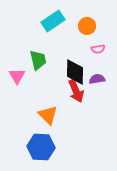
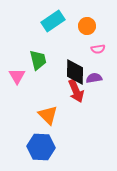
purple semicircle: moved 3 px left, 1 px up
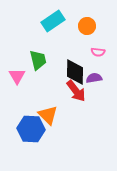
pink semicircle: moved 3 px down; rotated 16 degrees clockwise
red arrow: rotated 15 degrees counterclockwise
blue hexagon: moved 10 px left, 18 px up
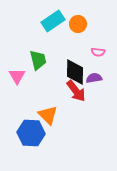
orange circle: moved 9 px left, 2 px up
blue hexagon: moved 4 px down
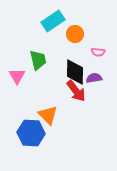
orange circle: moved 3 px left, 10 px down
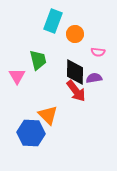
cyan rectangle: rotated 35 degrees counterclockwise
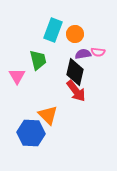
cyan rectangle: moved 9 px down
black diamond: rotated 12 degrees clockwise
purple semicircle: moved 11 px left, 24 px up
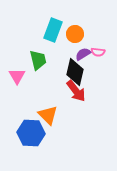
purple semicircle: rotated 21 degrees counterclockwise
